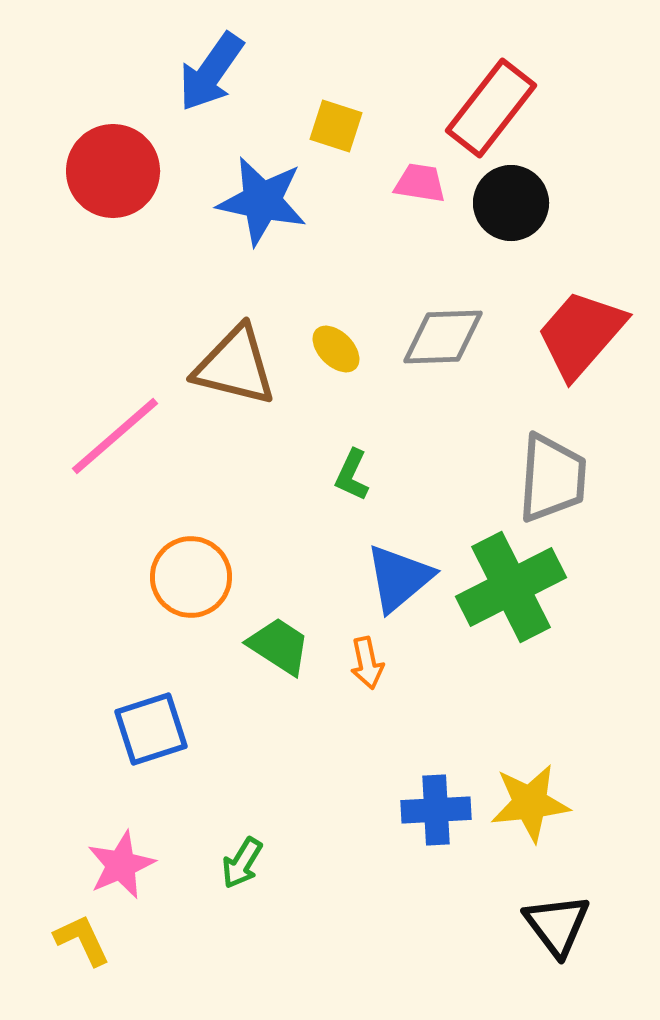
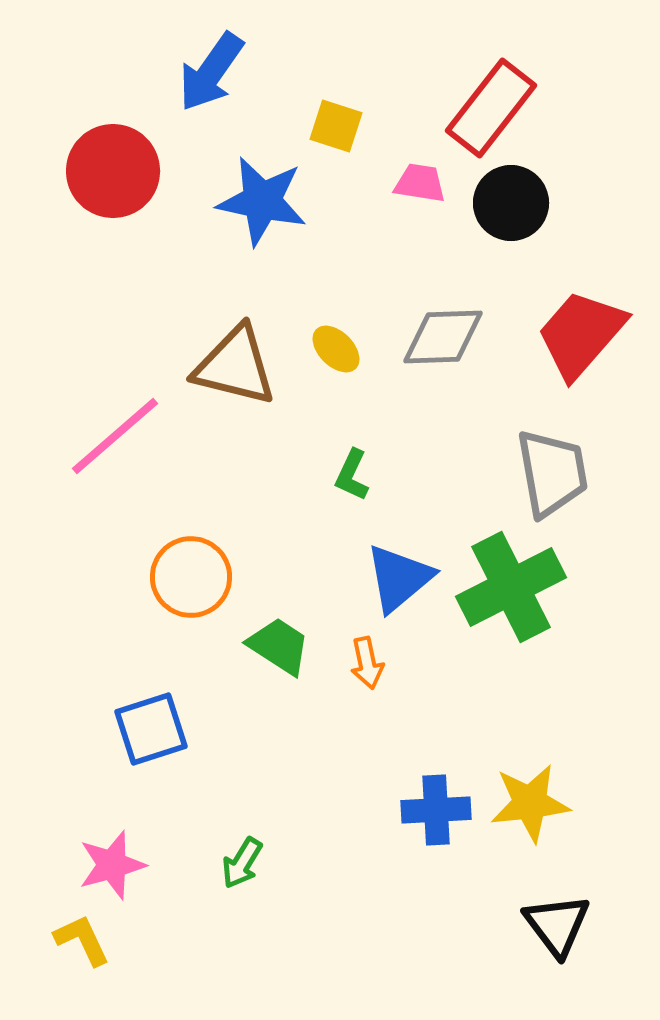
gray trapezoid: moved 5 px up; rotated 14 degrees counterclockwise
pink star: moved 9 px left; rotated 8 degrees clockwise
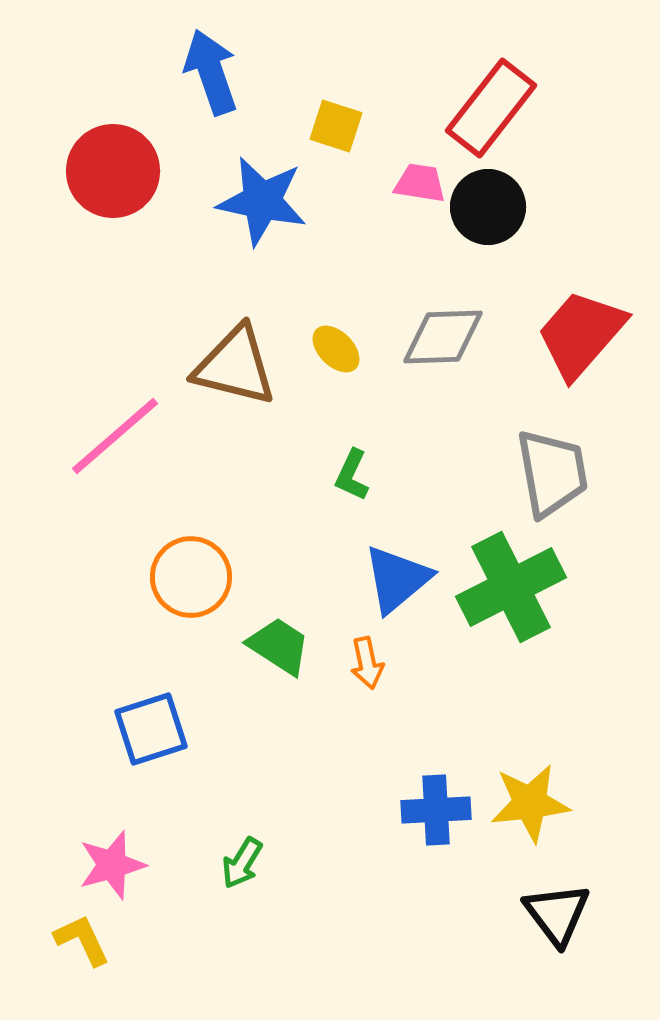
blue arrow: rotated 126 degrees clockwise
black circle: moved 23 px left, 4 px down
blue triangle: moved 2 px left, 1 px down
black triangle: moved 11 px up
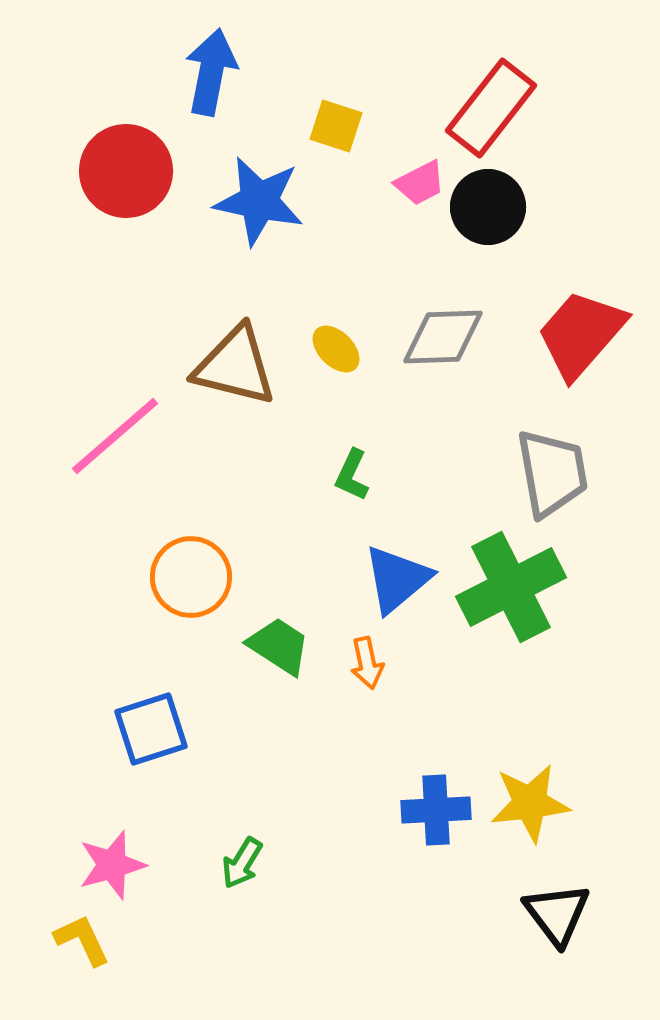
blue arrow: rotated 30 degrees clockwise
red circle: moved 13 px right
pink trapezoid: rotated 144 degrees clockwise
blue star: moved 3 px left
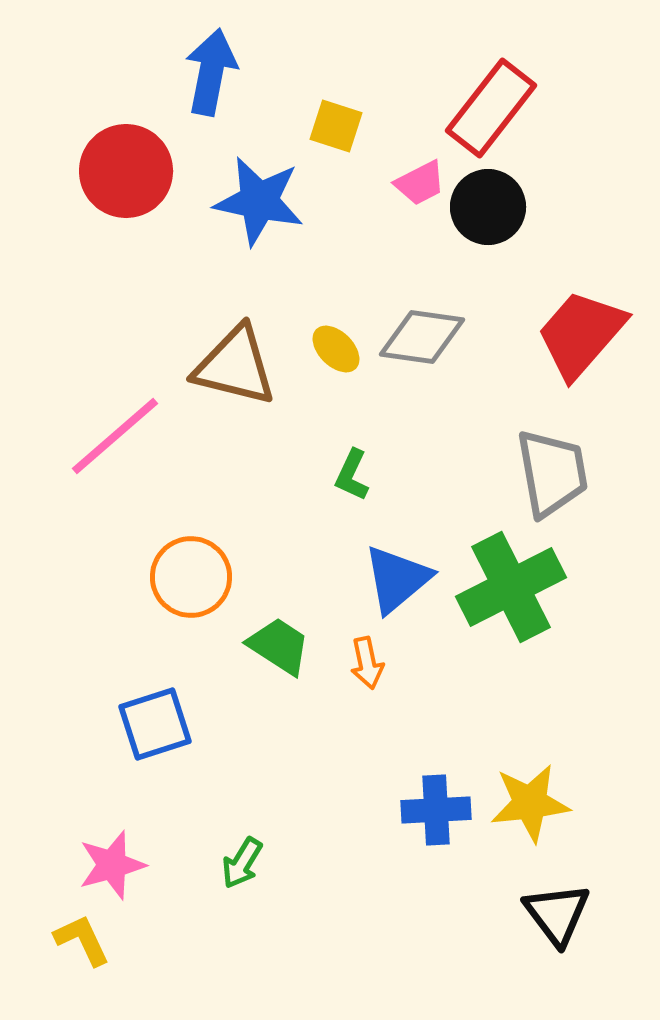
gray diamond: moved 21 px left; rotated 10 degrees clockwise
blue square: moved 4 px right, 5 px up
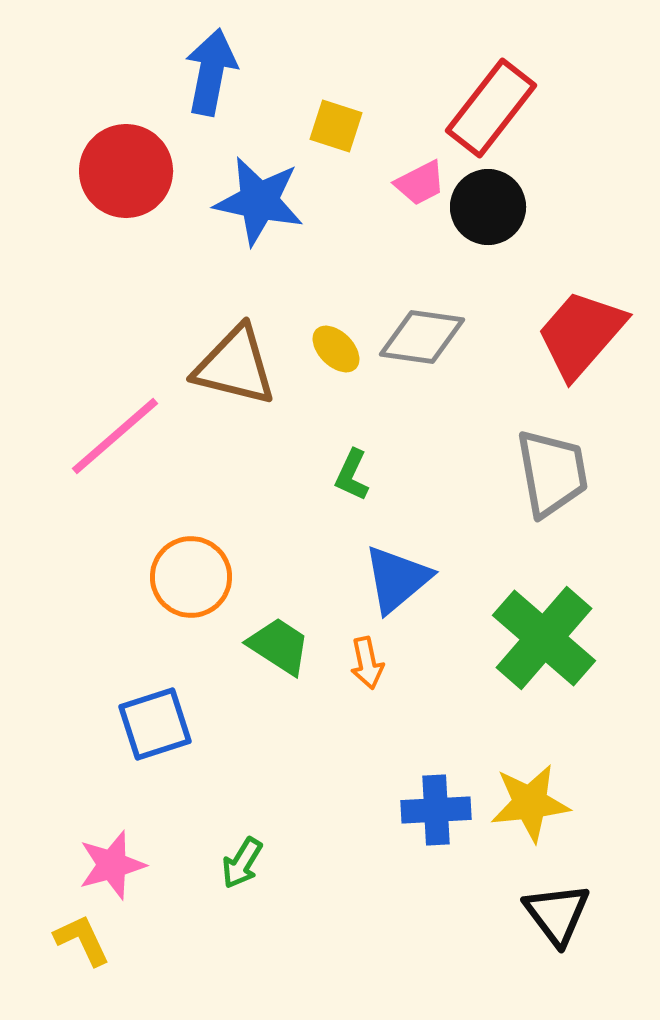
green cross: moved 33 px right, 51 px down; rotated 22 degrees counterclockwise
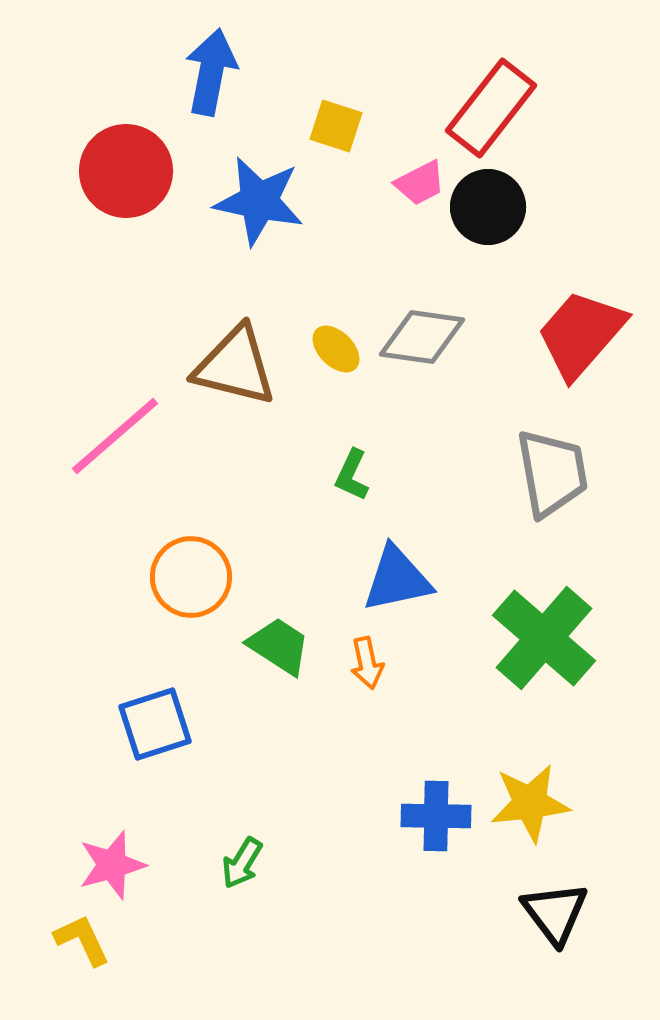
blue triangle: rotated 28 degrees clockwise
blue cross: moved 6 px down; rotated 4 degrees clockwise
black triangle: moved 2 px left, 1 px up
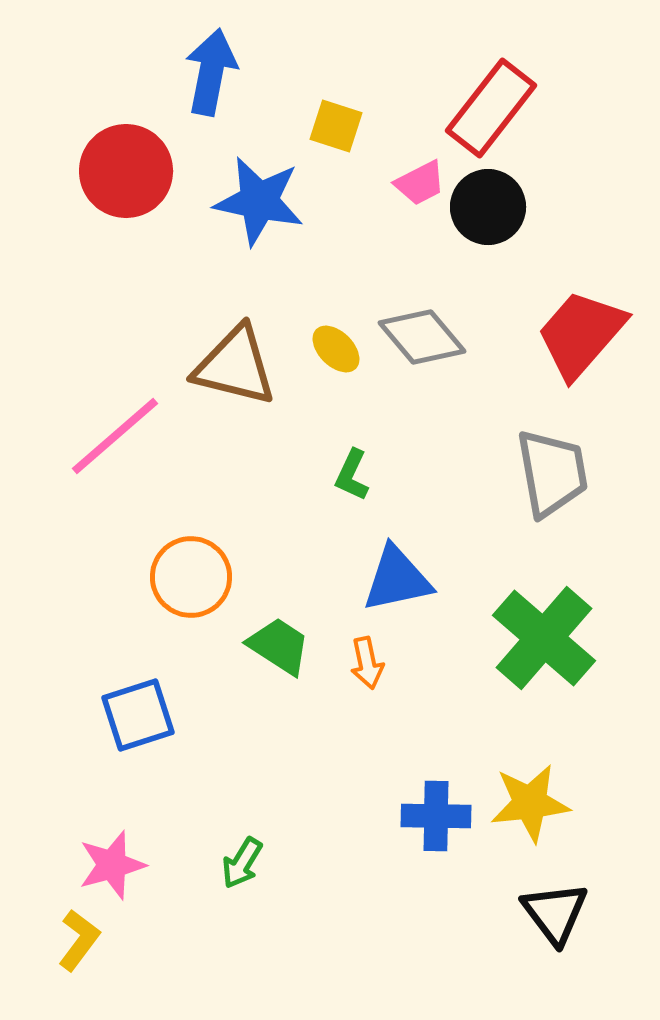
gray diamond: rotated 42 degrees clockwise
blue square: moved 17 px left, 9 px up
yellow L-shape: moved 3 px left; rotated 62 degrees clockwise
